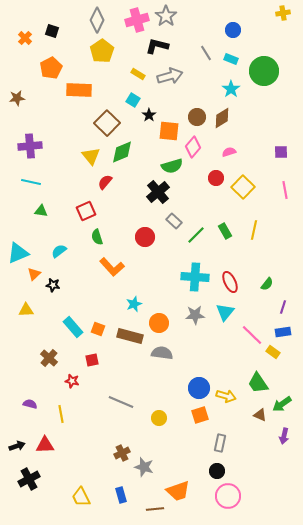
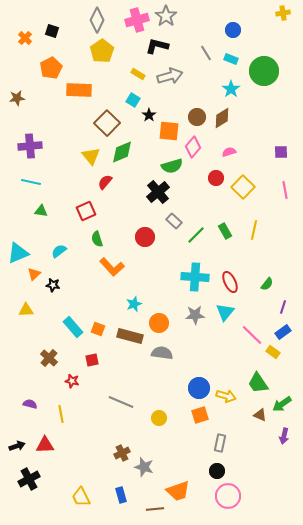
green semicircle at (97, 237): moved 2 px down
blue rectangle at (283, 332): rotated 28 degrees counterclockwise
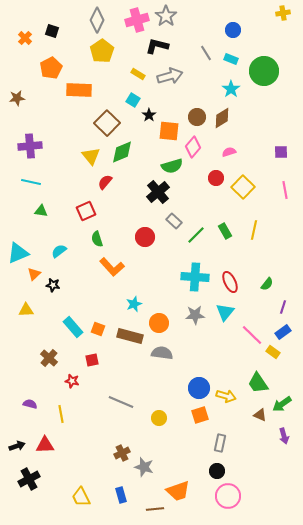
purple arrow at (284, 436): rotated 28 degrees counterclockwise
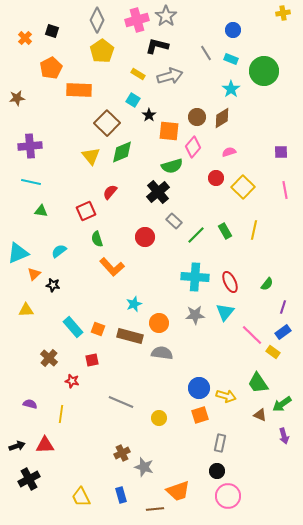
red semicircle at (105, 182): moved 5 px right, 10 px down
yellow line at (61, 414): rotated 18 degrees clockwise
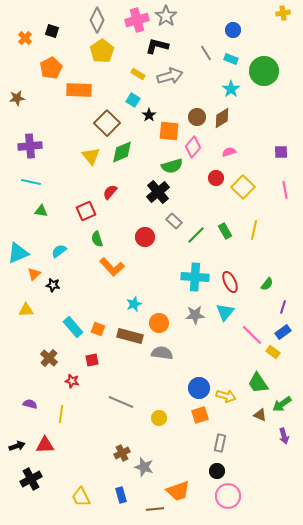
black cross at (29, 479): moved 2 px right
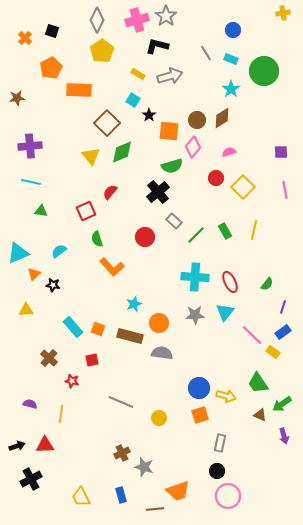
brown circle at (197, 117): moved 3 px down
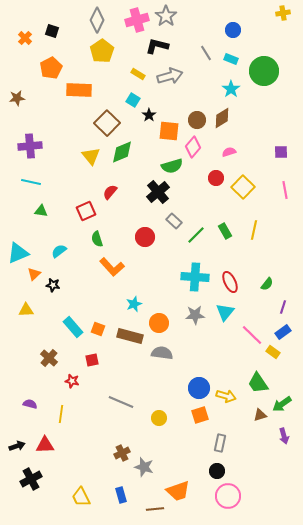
brown triangle at (260, 415): rotated 40 degrees counterclockwise
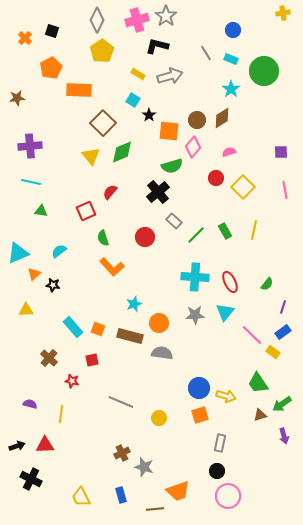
brown square at (107, 123): moved 4 px left
green semicircle at (97, 239): moved 6 px right, 1 px up
black cross at (31, 479): rotated 35 degrees counterclockwise
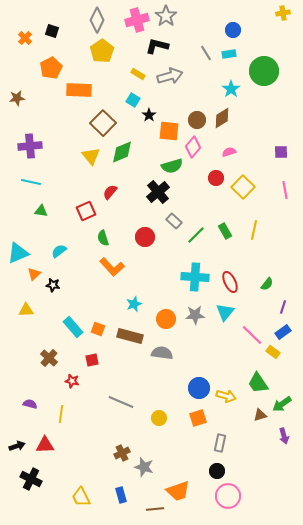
cyan rectangle at (231, 59): moved 2 px left, 5 px up; rotated 32 degrees counterclockwise
orange circle at (159, 323): moved 7 px right, 4 px up
orange square at (200, 415): moved 2 px left, 3 px down
